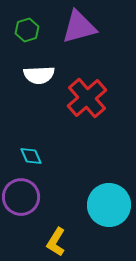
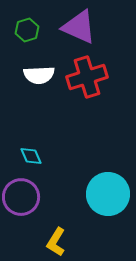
purple triangle: rotated 39 degrees clockwise
red cross: moved 21 px up; rotated 24 degrees clockwise
cyan circle: moved 1 px left, 11 px up
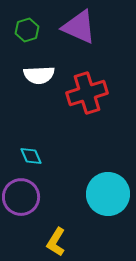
red cross: moved 16 px down
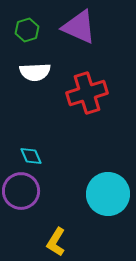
white semicircle: moved 4 px left, 3 px up
purple circle: moved 6 px up
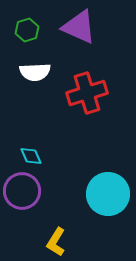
purple circle: moved 1 px right
